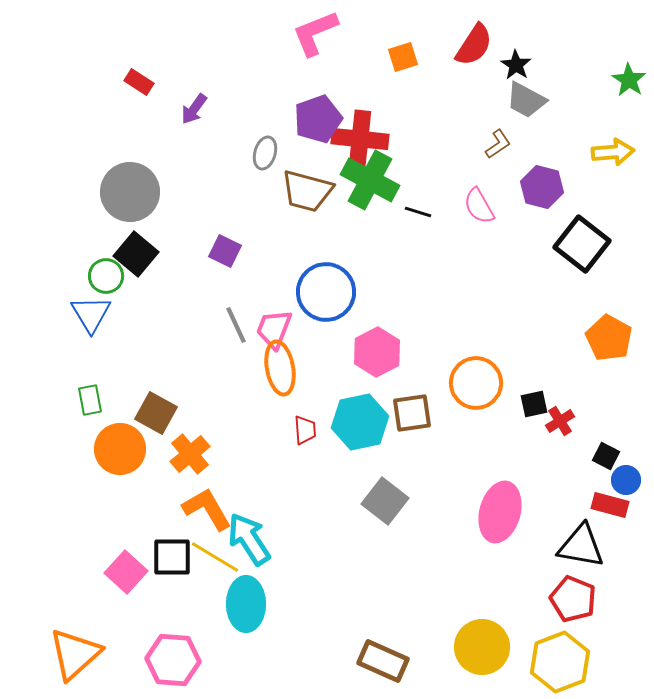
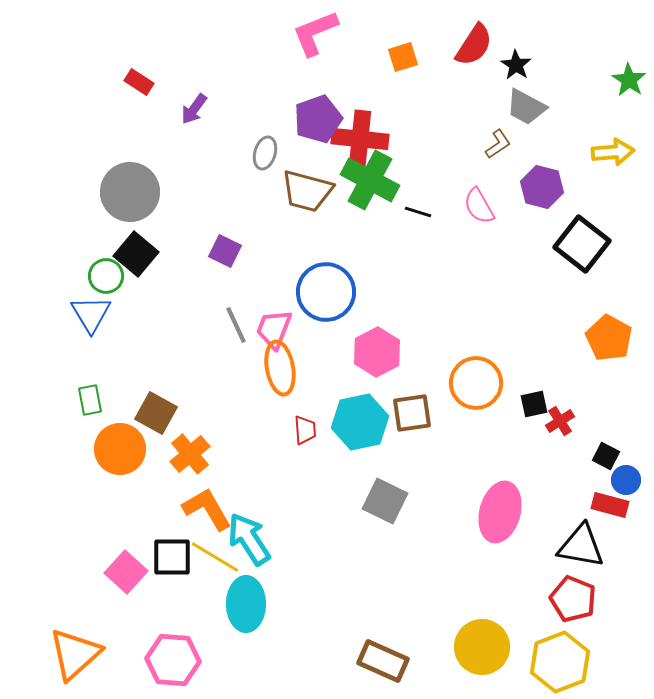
gray trapezoid at (526, 100): moved 7 px down
gray square at (385, 501): rotated 12 degrees counterclockwise
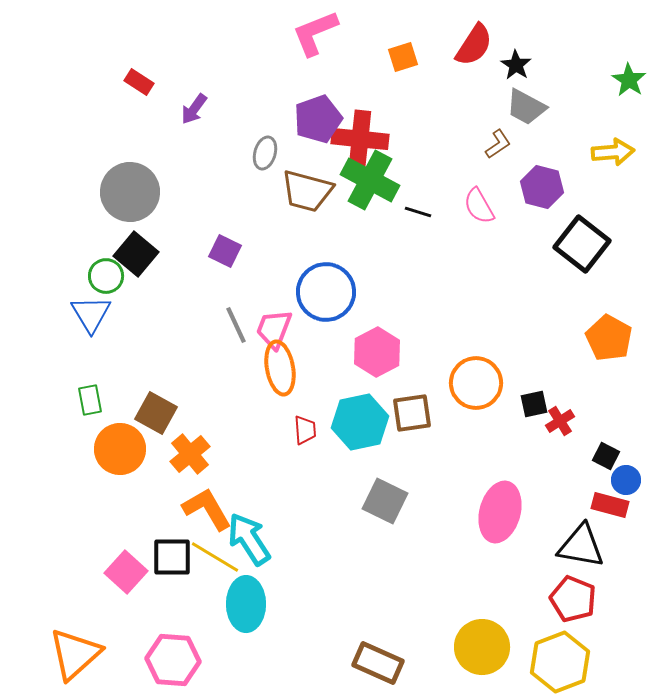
brown rectangle at (383, 661): moved 5 px left, 2 px down
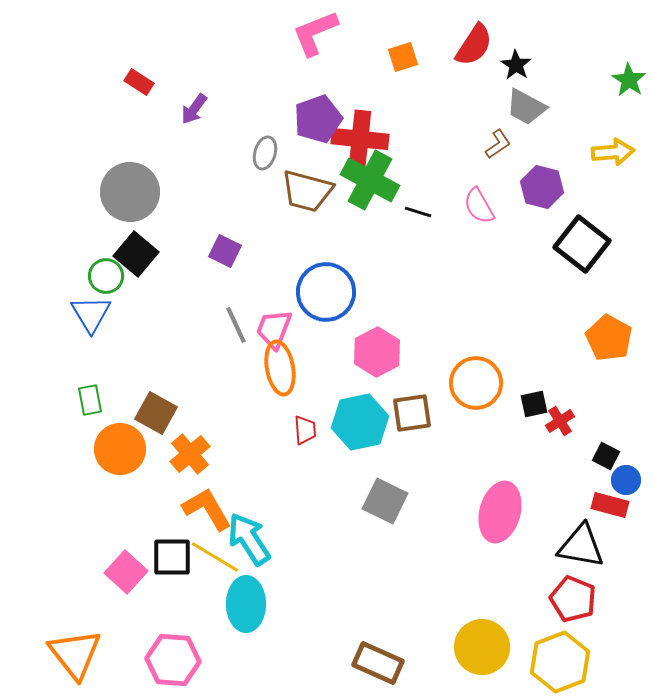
orange triangle at (75, 654): rotated 26 degrees counterclockwise
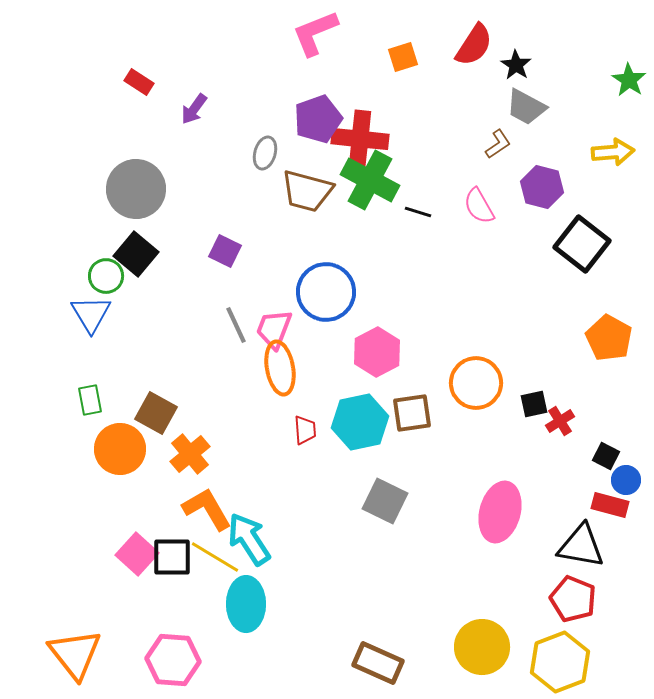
gray circle at (130, 192): moved 6 px right, 3 px up
pink square at (126, 572): moved 11 px right, 18 px up
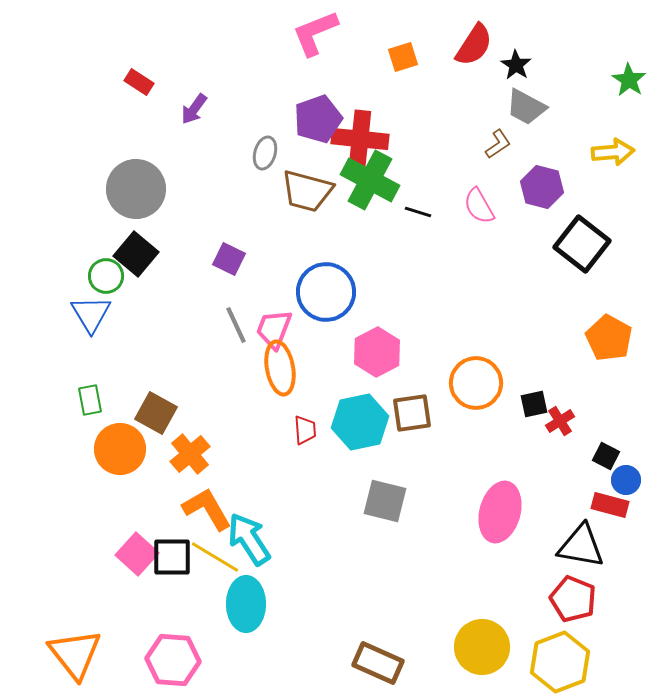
purple square at (225, 251): moved 4 px right, 8 px down
gray square at (385, 501): rotated 12 degrees counterclockwise
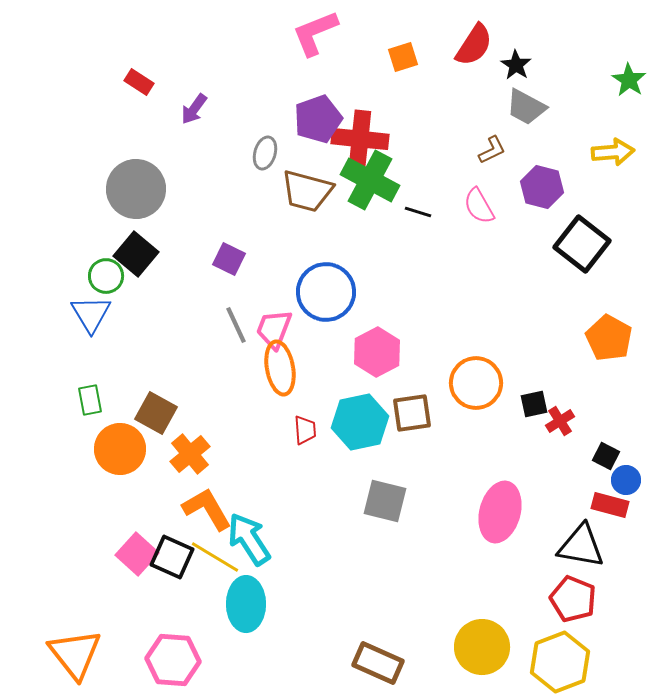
brown L-shape at (498, 144): moved 6 px left, 6 px down; rotated 8 degrees clockwise
black square at (172, 557): rotated 24 degrees clockwise
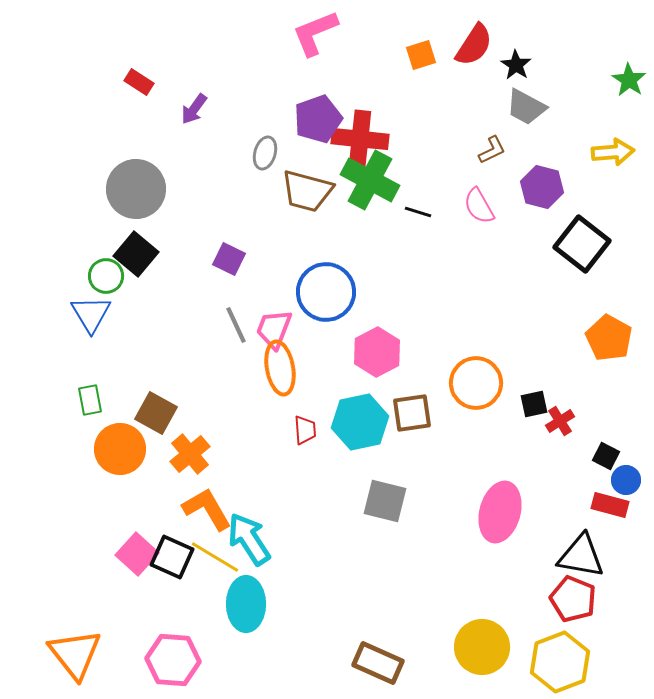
orange square at (403, 57): moved 18 px right, 2 px up
black triangle at (581, 546): moved 10 px down
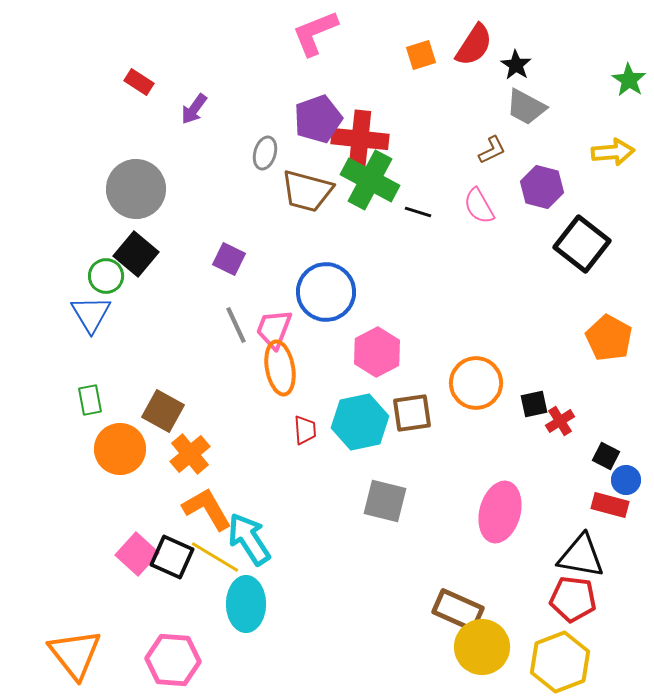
brown square at (156, 413): moved 7 px right, 2 px up
red pentagon at (573, 599): rotated 15 degrees counterclockwise
brown rectangle at (378, 663): moved 80 px right, 53 px up
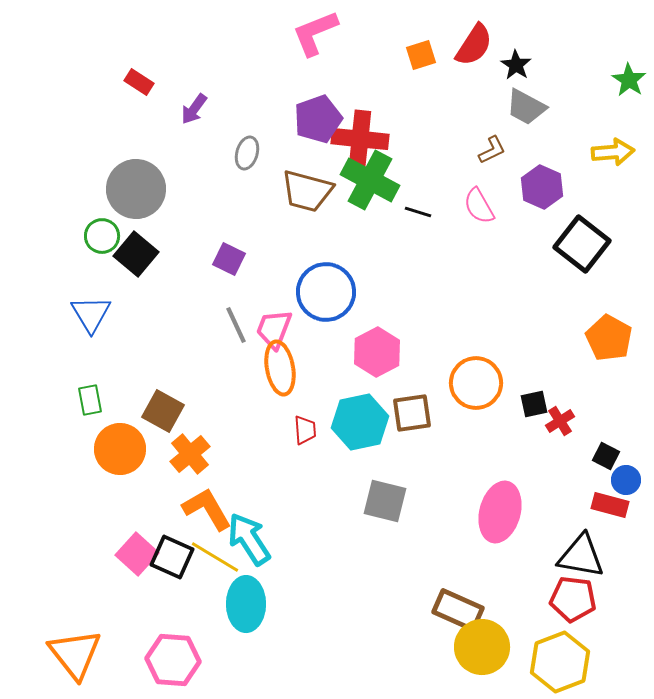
gray ellipse at (265, 153): moved 18 px left
purple hexagon at (542, 187): rotated 9 degrees clockwise
green circle at (106, 276): moved 4 px left, 40 px up
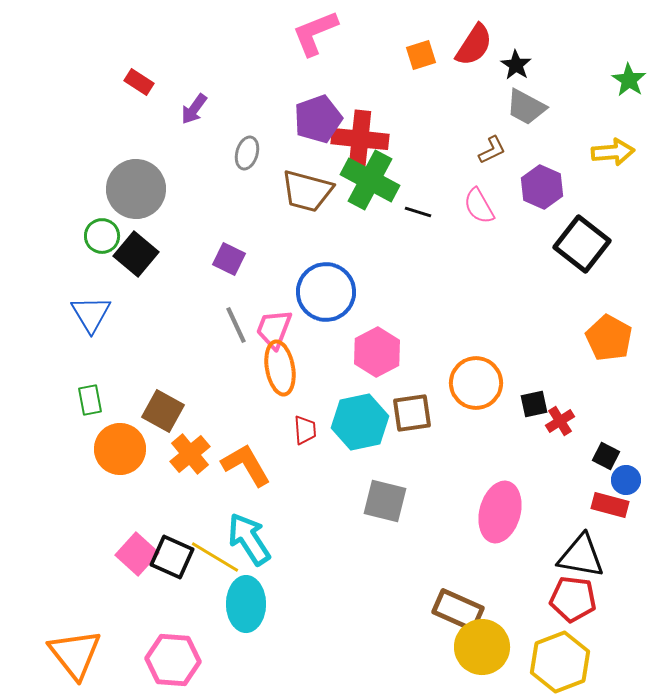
orange L-shape at (207, 509): moved 39 px right, 44 px up
